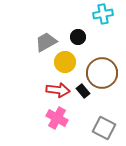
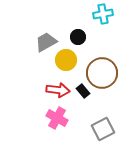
yellow circle: moved 1 px right, 2 px up
gray square: moved 1 px left, 1 px down; rotated 35 degrees clockwise
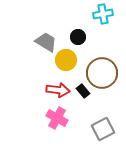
gray trapezoid: rotated 60 degrees clockwise
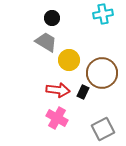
black circle: moved 26 px left, 19 px up
yellow circle: moved 3 px right
black rectangle: moved 1 px down; rotated 64 degrees clockwise
